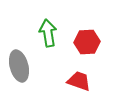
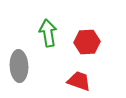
gray ellipse: rotated 12 degrees clockwise
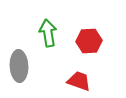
red hexagon: moved 2 px right, 1 px up
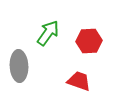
green arrow: rotated 44 degrees clockwise
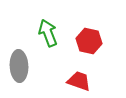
green arrow: rotated 56 degrees counterclockwise
red hexagon: rotated 15 degrees clockwise
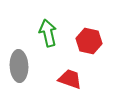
green arrow: rotated 8 degrees clockwise
red trapezoid: moved 9 px left, 2 px up
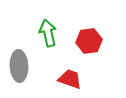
red hexagon: rotated 20 degrees counterclockwise
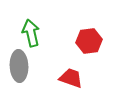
green arrow: moved 17 px left
red trapezoid: moved 1 px right, 1 px up
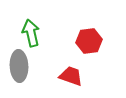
red trapezoid: moved 2 px up
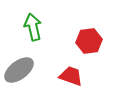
green arrow: moved 2 px right, 6 px up
gray ellipse: moved 4 px down; rotated 56 degrees clockwise
